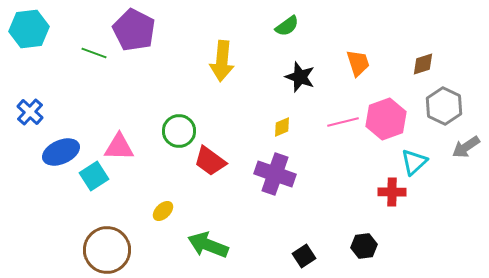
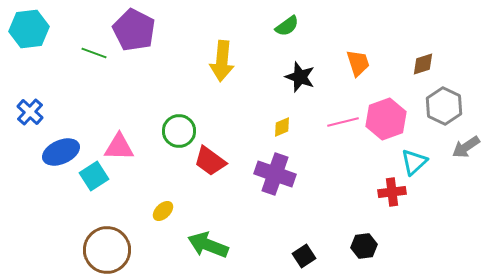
red cross: rotated 8 degrees counterclockwise
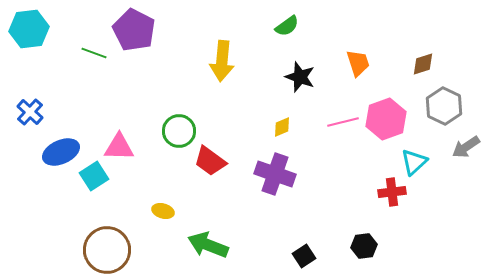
yellow ellipse: rotated 60 degrees clockwise
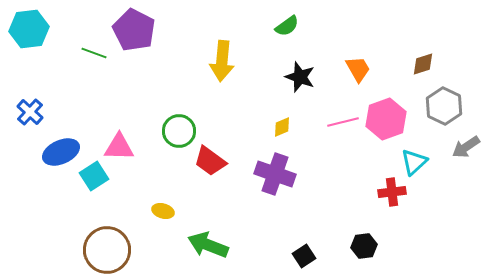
orange trapezoid: moved 6 px down; rotated 12 degrees counterclockwise
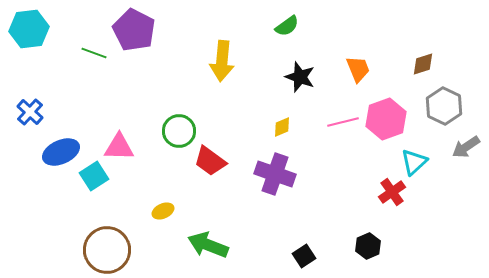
orange trapezoid: rotated 8 degrees clockwise
red cross: rotated 28 degrees counterclockwise
yellow ellipse: rotated 40 degrees counterclockwise
black hexagon: moved 4 px right; rotated 15 degrees counterclockwise
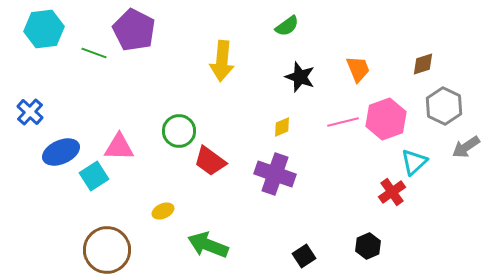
cyan hexagon: moved 15 px right
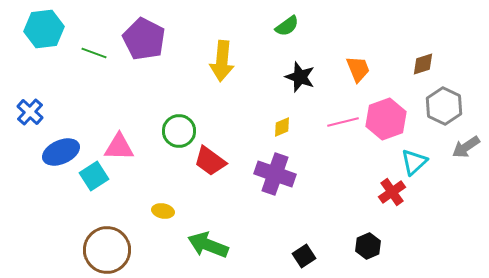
purple pentagon: moved 10 px right, 9 px down
yellow ellipse: rotated 35 degrees clockwise
